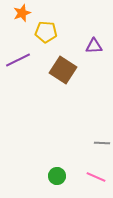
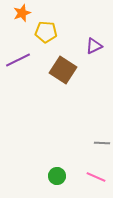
purple triangle: rotated 24 degrees counterclockwise
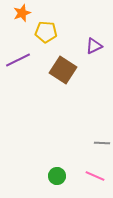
pink line: moved 1 px left, 1 px up
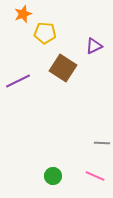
orange star: moved 1 px right, 1 px down
yellow pentagon: moved 1 px left, 1 px down
purple line: moved 21 px down
brown square: moved 2 px up
green circle: moved 4 px left
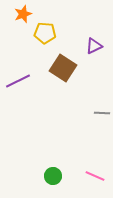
gray line: moved 30 px up
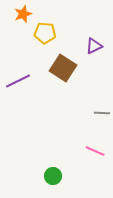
pink line: moved 25 px up
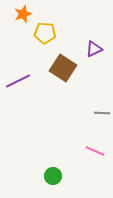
purple triangle: moved 3 px down
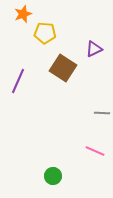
purple line: rotated 40 degrees counterclockwise
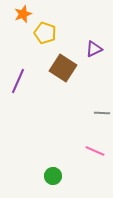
yellow pentagon: rotated 15 degrees clockwise
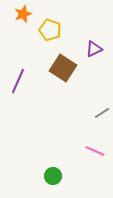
yellow pentagon: moved 5 px right, 3 px up
gray line: rotated 35 degrees counterclockwise
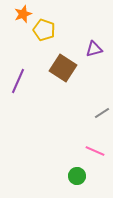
yellow pentagon: moved 6 px left
purple triangle: rotated 12 degrees clockwise
green circle: moved 24 px right
